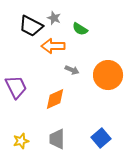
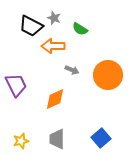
purple trapezoid: moved 2 px up
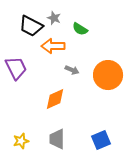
purple trapezoid: moved 17 px up
blue square: moved 2 px down; rotated 18 degrees clockwise
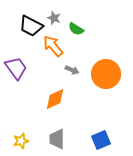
green semicircle: moved 4 px left
orange arrow: rotated 50 degrees clockwise
purple trapezoid: rotated 10 degrees counterclockwise
orange circle: moved 2 px left, 1 px up
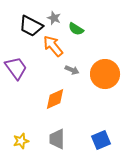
orange circle: moved 1 px left
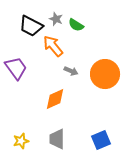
gray star: moved 2 px right, 1 px down
green semicircle: moved 4 px up
gray arrow: moved 1 px left, 1 px down
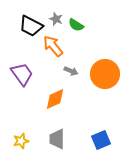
purple trapezoid: moved 6 px right, 6 px down
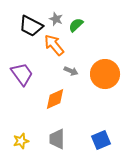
green semicircle: rotated 105 degrees clockwise
orange arrow: moved 1 px right, 1 px up
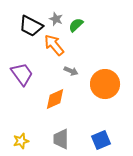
orange circle: moved 10 px down
gray trapezoid: moved 4 px right
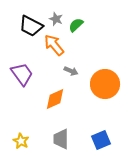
yellow star: rotated 28 degrees counterclockwise
